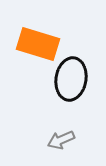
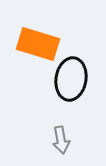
gray arrow: rotated 76 degrees counterclockwise
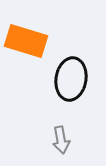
orange rectangle: moved 12 px left, 3 px up
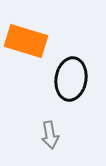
gray arrow: moved 11 px left, 5 px up
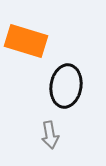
black ellipse: moved 5 px left, 7 px down
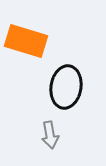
black ellipse: moved 1 px down
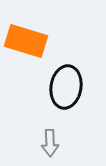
gray arrow: moved 8 px down; rotated 8 degrees clockwise
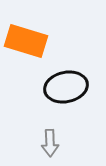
black ellipse: rotated 69 degrees clockwise
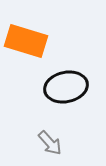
gray arrow: rotated 40 degrees counterclockwise
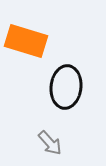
black ellipse: rotated 72 degrees counterclockwise
